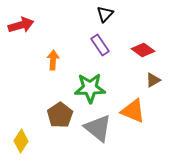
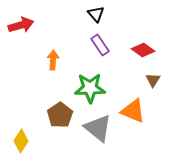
black triangle: moved 9 px left; rotated 24 degrees counterclockwise
brown triangle: rotated 28 degrees counterclockwise
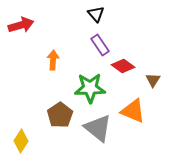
red diamond: moved 20 px left, 16 px down
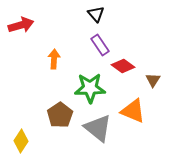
orange arrow: moved 1 px right, 1 px up
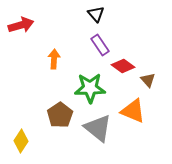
brown triangle: moved 5 px left; rotated 14 degrees counterclockwise
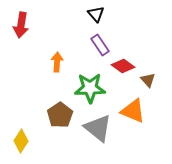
red arrow: rotated 115 degrees clockwise
orange arrow: moved 3 px right, 3 px down
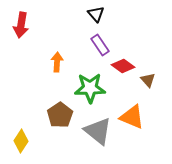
orange triangle: moved 1 px left, 6 px down
gray triangle: moved 3 px down
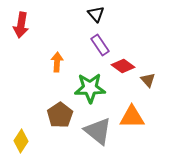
orange triangle: rotated 24 degrees counterclockwise
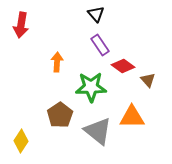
green star: moved 1 px right, 1 px up
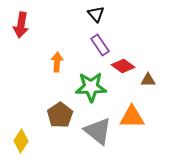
brown triangle: rotated 49 degrees counterclockwise
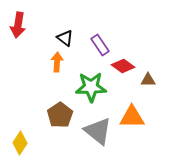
black triangle: moved 31 px left, 24 px down; rotated 12 degrees counterclockwise
red arrow: moved 3 px left
yellow diamond: moved 1 px left, 2 px down
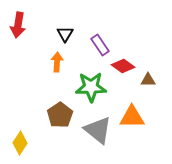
black triangle: moved 4 px up; rotated 24 degrees clockwise
gray triangle: moved 1 px up
